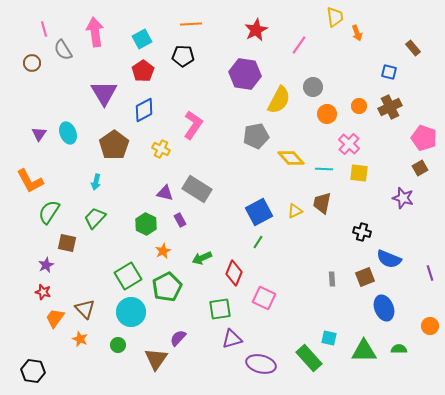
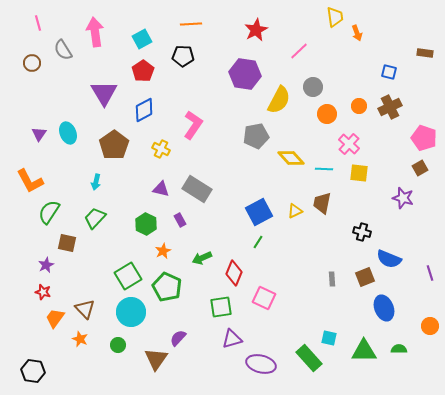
pink line at (44, 29): moved 6 px left, 6 px up
pink line at (299, 45): moved 6 px down; rotated 12 degrees clockwise
brown rectangle at (413, 48): moved 12 px right, 5 px down; rotated 42 degrees counterclockwise
purple triangle at (165, 193): moved 4 px left, 4 px up
green pentagon at (167, 287): rotated 20 degrees counterclockwise
green square at (220, 309): moved 1 px right, 2 px up
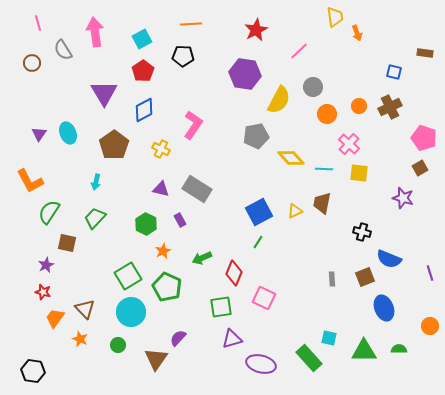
blue square at (389, 72): moved 5 px right
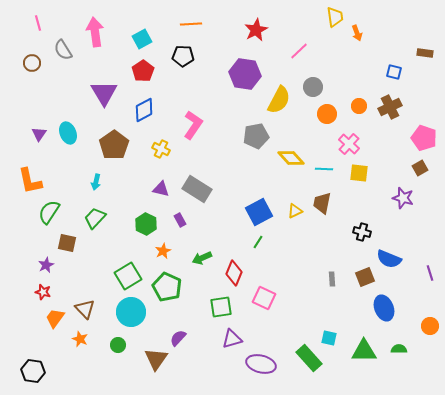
orange L-shape at (30, 181): rotated 16 degrees clockwise
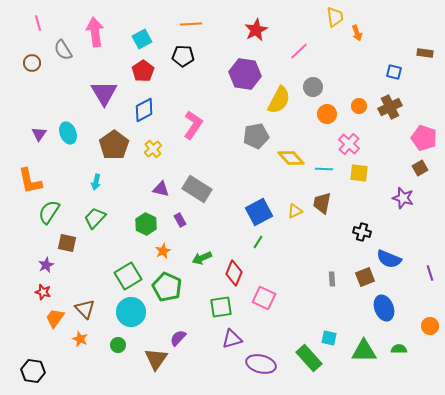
yellow cross at (161, 149): moved 8 px left; rotated 24 degrees clockwise
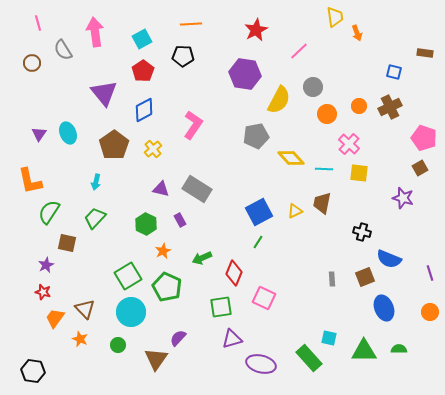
purple triangle at (104, 93): rotated 8 degrees counterclockwise
orange circle at (430, 326): moved 14 px up
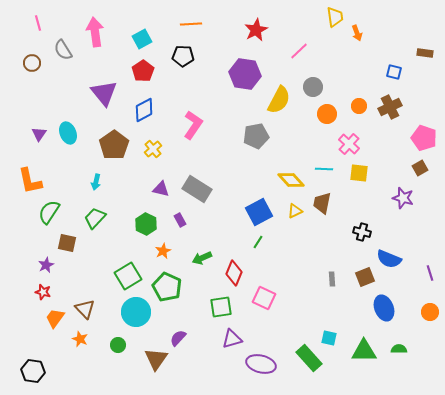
yellow diamond at (291, 158): moved 22 px down
cyan circle at (131, 312): moved 5 px right
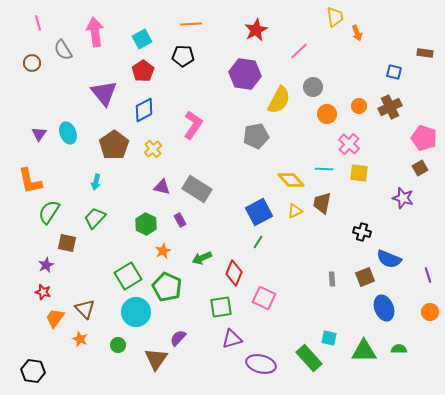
purple triangle at (161, 189): moved 1 px right, 2 px up
purple line at (430, 273): moved 2 px left, 2 px down
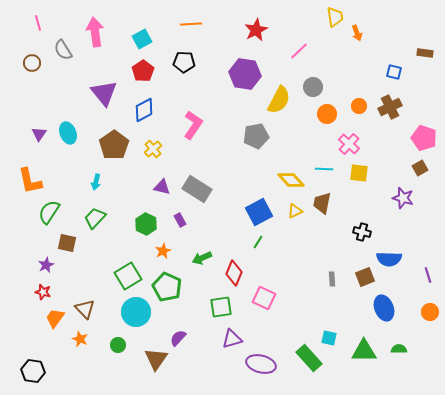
black pentagon at (183, 56): moved 1 px right, 6 px down
blue semicircle at (389, 259): rotated 20 degrees counterclockwise
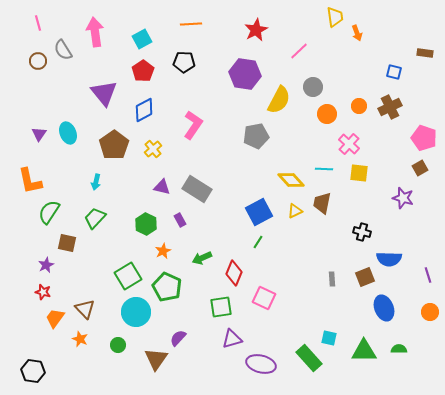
brown circle at (32, 63): moved 6 px right, 2 px up
